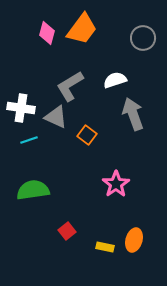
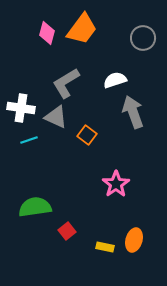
gray L-shape: moved 4 px left, 3 px up
gray arrow: moved 2 px up
green semicircle: moved 2 px right, 17 px down
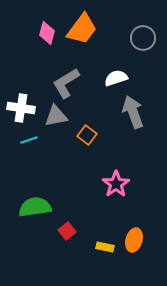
white semicircle: moved 1 px right, 2 px up
gray triangle: moved 1 px up; rotated 35 degrees counterclockwise
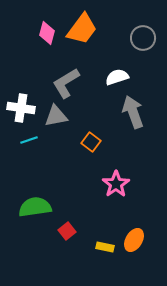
white semicircle: moved 1 px right, 1 px up
orange square: moved 4 px right, 7 px down
orange ellipse: rotated 15 degrees clockwise
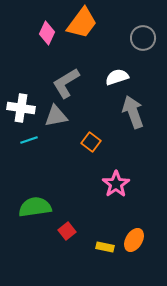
orange trapezoid: moved 6 px up
pink diamond: rotated 10 degrees clockwise
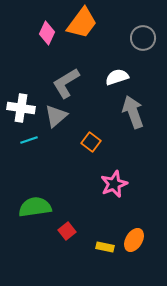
gray triangle: rotated 30 degrees counterclockwise
pink star: moved 2 px left; rotated 12 degrees clockwise
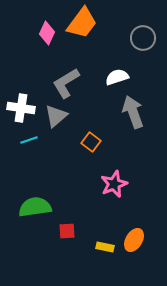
red square: rotated 36 degrees clockwise
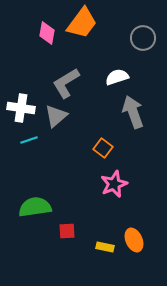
pink diamond: rotated 15 degrees counterclockwise
orange square: moved 12 px right, 6 px down
orange ellipse: rotated 55 degrees counterclockwise
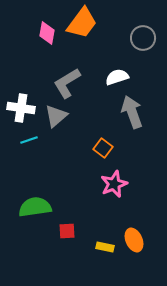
gray L-shape: moved 1 px right
gray arrow: moved 1 px left
